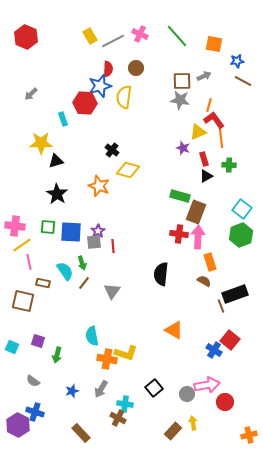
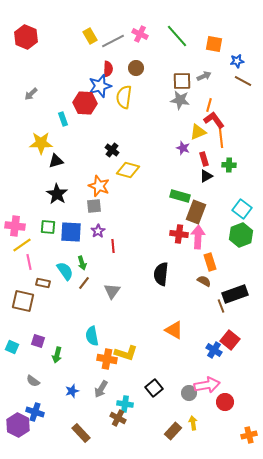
gray square at (94, 242): moved 36 px up
gray circle at (187, 394): moved 2 px right, 1 px up
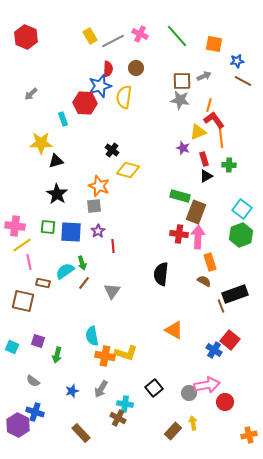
cyan semicircle at (65, 271): rotated 90 degrees counterclockwise
orange cross at (107, 359): moved 2 px left, 3 px up
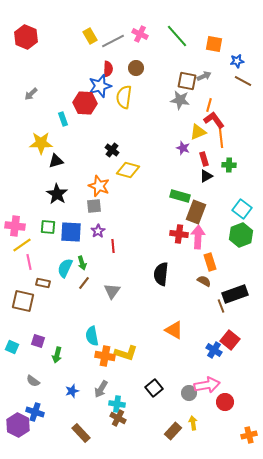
brown square at (182, 81): moved 5 px right; rotated 12 degrees clockwise
cyan semicircle at (65, 271): moved 3 px up; rotated 30 degrees counterclockwise
cyan cross at (125, 404): moved 8 px left
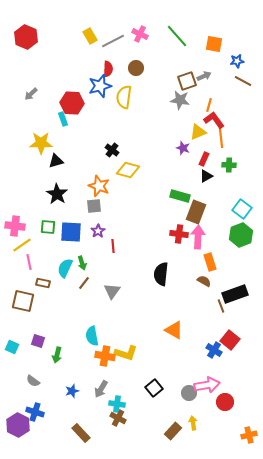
brown square at (187, 81): rotated 30 degrees counterclockwise
red hexagon at (85, 103): moved 13 px left
red rectangle at (204, 159): rotated 40 degrees clockwise
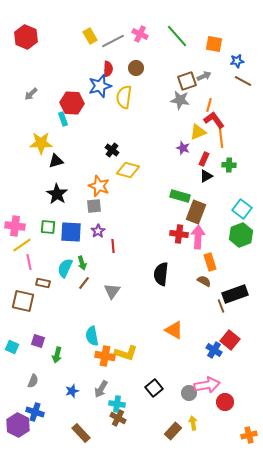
gray semicircle at (33, 381): rotated 104 degrees counterclockwise
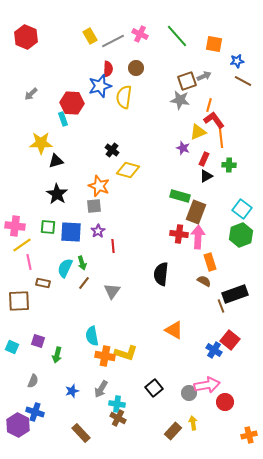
brown square at (23, 301): moved 4 px left; rotated 15 degrees counterclockwise
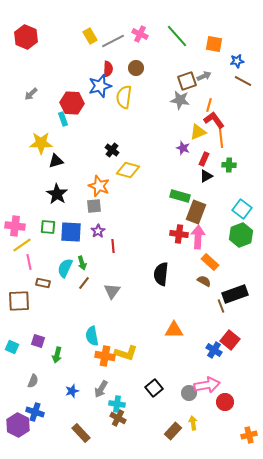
orange rectangle at (210, 262): rotated 30 degrees counterclockwise
orange triangle at (174, 330): rotated 30 degrees counterclockwise
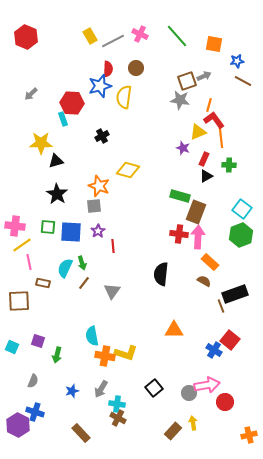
black cross at (112, 150): moved 10 px left, 14 px up; rotated 24 degrees clockwise
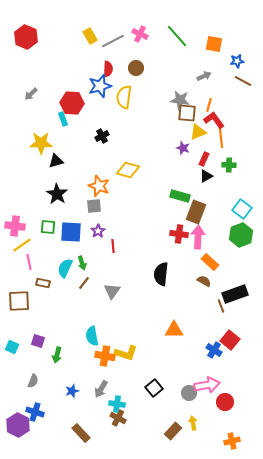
brown square at (187, 81): moved 32 px down; rotated 24 degrees clockwise
orange cross at (249, 435): moved 17 px left, 6 px down
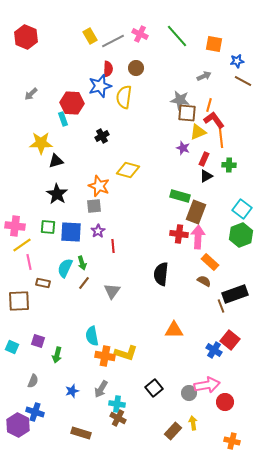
brown rectangle at (81, 433): rotated 30 degrees counterclockwise
orange cross at (232, 441): rotated 28 degrees clockwise
